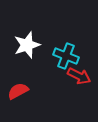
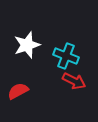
red arrow: moved 5 px left, 5 px down
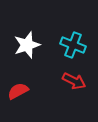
cyan cross: moved 7 px right, 11 px up
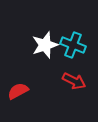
white star: moved 18 px right
